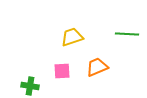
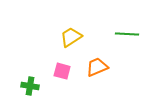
yellow trapezoid: moved 1 px left; rotated 15 degrees counterclockwise
pink square: rotated 18 degrees clockwise
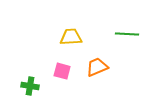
yellow trapezoid: rotated 30 degrees clockwise
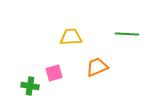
pink square: moved 8 px left, 2 px down; rotated 30 degrees counterclockwise
